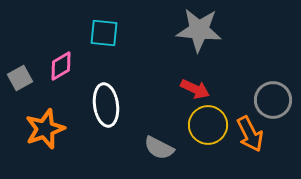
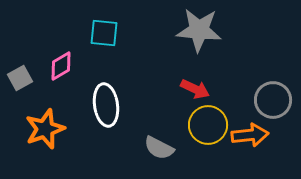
orange arrow: moved 1 px down; rotated 69 degrees counterclockwise
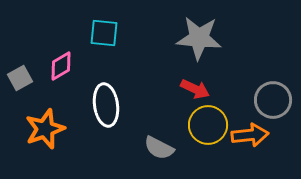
gray star: moved 8 px down
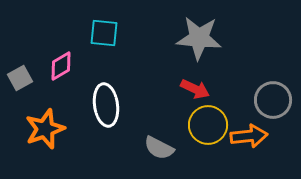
orange arrow: moved 1 px left, 1 px down
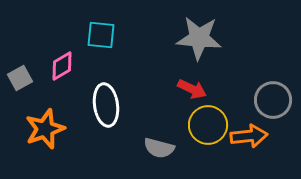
cyan square: moved 3 px left, 2 px down
pink diamond: moved 1 px right
red arrow: moved 3 px left
gray semicircle: rotated 12 degrees counterclockwise
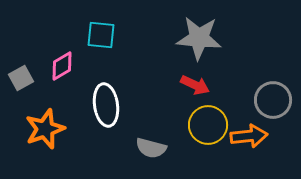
gray square: moved 1 px right
red arrow: moved 3 px right, 4 px up
gray semicircle: moved 8 px left
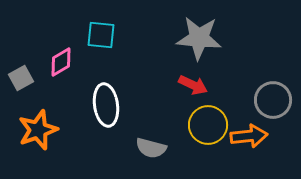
pink diamond: moved 1 px left, 4 px up
red arrow: moved 2 px left
orange star: moved 7 px left, 1 px down
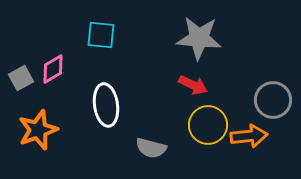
pink diamond: moved 8 px left, 7 px down
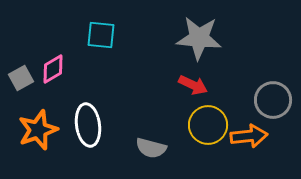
white ellipse: moved 18 px left, 20 px down
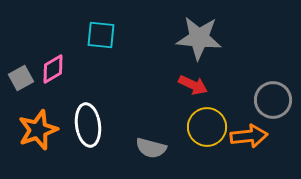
yellow circle: moved 1 px left, 2 px down
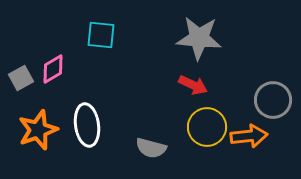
white ellipse: moved 1 px left
